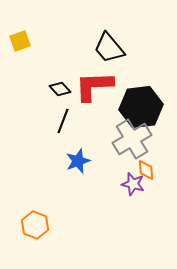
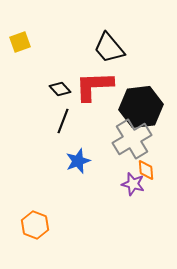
yellow square: moved 1 px down
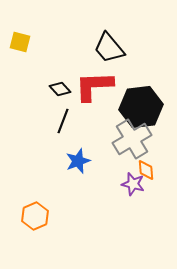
yellow square: rotated 35 degrees clockwise
orange hexagon: moved 9 px up; rotated 16 degrees clockwise
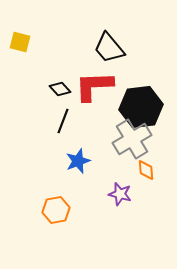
purple star: moved 13 px left, 10 px down
orange hexagon: moved 21 px right, 6 px up; rotated 12 degrees clockwise
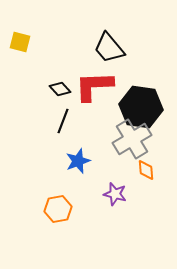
black hexagon: rotated 15 degrees clockwise
purple star: moved 5 px left
orange hexagon: moved 2 px right, 1 px up
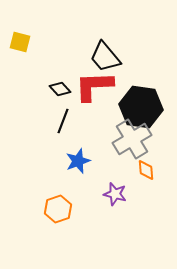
black trapezoid: moved 4 px left, 9 px down
orange hexagon: rotated 8 degrees counterclockwise
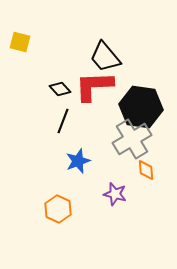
orange hexagon: rotated 16 degrees counterclockwise
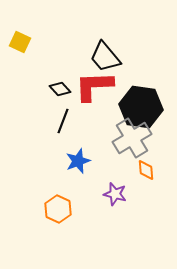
yellow square: rotated 10 degrees clockwise
gray cross: moved 1 px up
